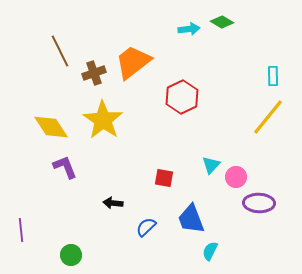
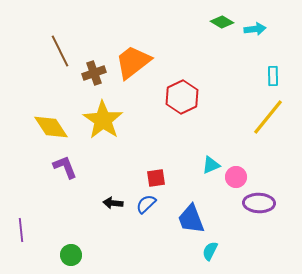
cyan arrow: moved 66 px right
cyan triangle: rotated 24 degrees clockwise
red square: moved 8 px left; rotated 18 degrees counterclockwise
blue semicircle: moved 23 px up
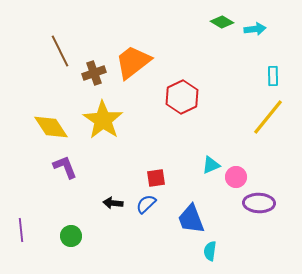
cyan semicircle: rotated 18 degrees counterclockwise
green circle: moved 19 px up
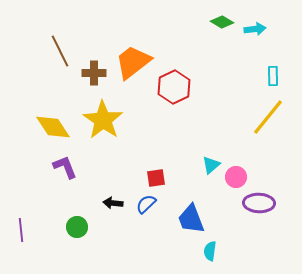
brown cross: rotated 20 degrees clockwise
red hexagon: moved 8 px left, 10 px up
yellow diamond: moved 2 px right
cyan triangle: rotated 18 degrees counterclockwise
green circle: moved 6 px right, 9 px up
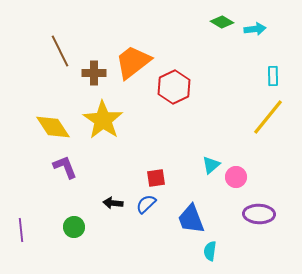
purple ellipse: moved 11 px down
green circle: moved 3 px left
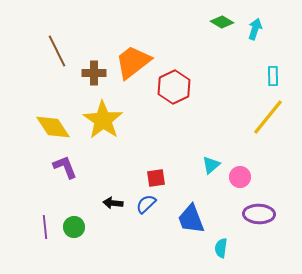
cyan arrow: rotated 65 degrees counterclockwise
brown line: moved 3 px left
pink circle: moved 4 px right
purple line: moved 24 px right, 3 px up
cyan semicircle: moved 11 px right, 3 px up
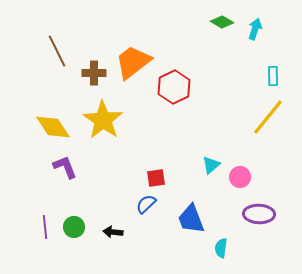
black arrow: moved 29 px down
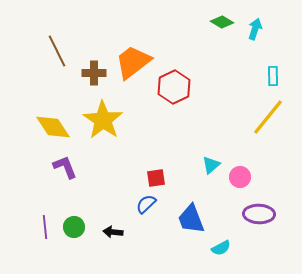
cyan semicircle: rotated 126 degrees counterclockwise
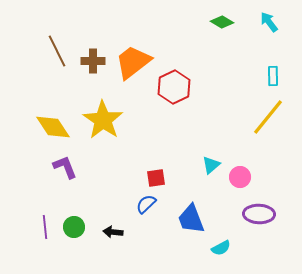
cyan arrow: moved 14 px right, 7 px up; rotated 55 degrees counterclockwise
brown cross: moved 1 px left, 12 px up
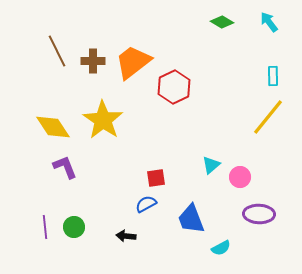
blue semicircle: rotated 15 degrees clockwise
black arrow: moved 13 px right, 4 px down
